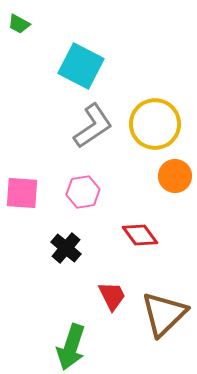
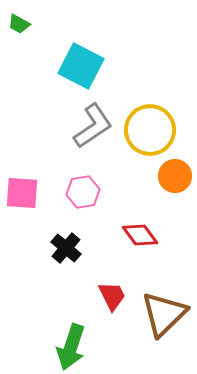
yellow circle: moved 5 px left, 6 px down
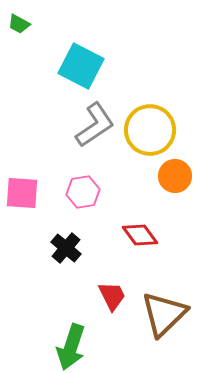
gray L-shape: moved 2 px right, 1 px up
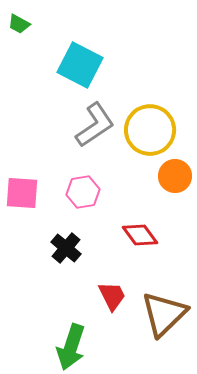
cyan square: moved 1 px left, 1 px up
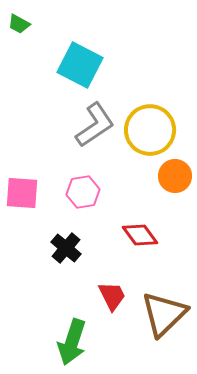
green arrow: moved 1 px right, 5 px up
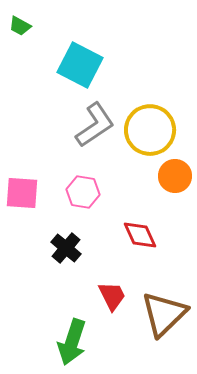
green trapezoid: moved 1 px right, 2 px down
pink hexagon: rotated 20 degrees clockwise
red diamond: rotated 12 degrees clockwise
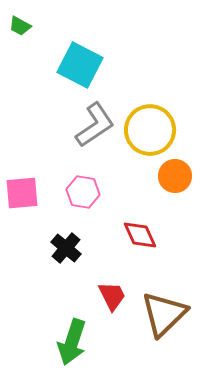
pink square: rotated 9 degrees counterclockwise
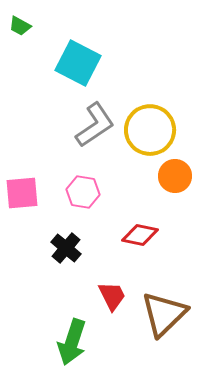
cyan square: moved 2 px left, 2 px up
red diamond: rotated 54 degrees counterclockwise
